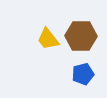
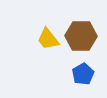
blue pentagon: rotated 15 degrees counterclockwise
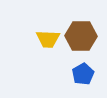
yellow trapezoid: rotated 50 degrees counterclockwise
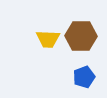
blue pentagon: moved 1 px right, 3 px down; rotated 10 degrees clockwise
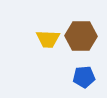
blue pentagon: rotated 15 degrees clockwise
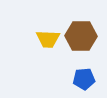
blue pentagon: moved 2 px down
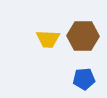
brown hexagon: moved 2 px right
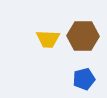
blue pentagon: rotated 10 degrees counterclockwise
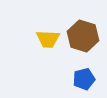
brown hexagon: rotated 16 degrees clockwise
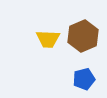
brown hexagon: rotated 20 degrees clockwise
